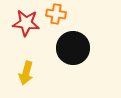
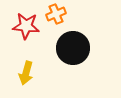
orange cross: rotated 30 degrees counterclockwise
red star: moved 3 px down
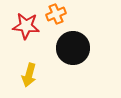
yellow arrow: moved 3 px right, 2 px down
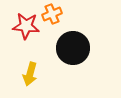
orange cross: moved 4 px left
yellow arrow: moved 1 px right, 1 px up
